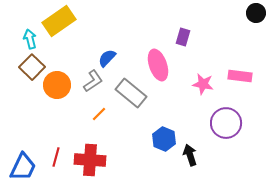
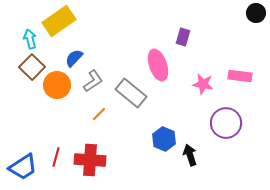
blue semicircle: moved 33 px left
blue trapezoid: rotated 32 degrees clockwise
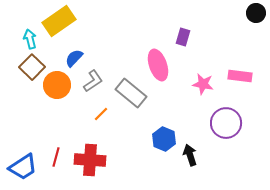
orange line: moved 2 px right
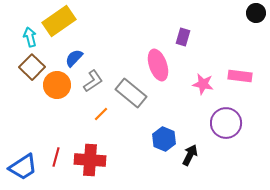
cyan arrow: moved 2 px up
black arrow: rotated 45 degrees clockwise
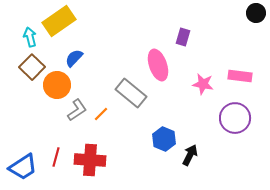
gray L-shape: moved 16 px left, 29 px down
purple circle: moved 9 px right, 5 px up
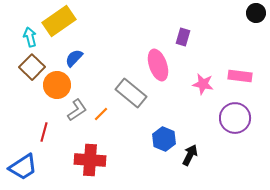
red line: moved 12 px left, 25 px up
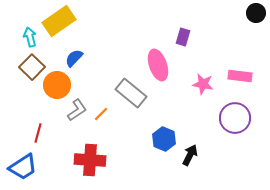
red line: moved 6 px left, 1 px down
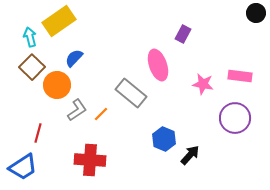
purple rectangle: moved 3 px up; rotated 12 degrees clockwise
black arrow: rotated 15 degrees clockwise
